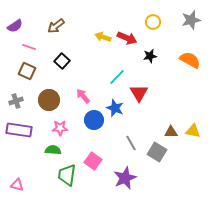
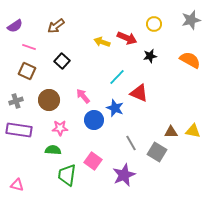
yellow circle: moved 1 px right, 2 px down
yellow arrow: moved 1 px left, 5 px down
red triangle: rotated 36 degrees counterclockwise
purple star: moved 1 px left, 3 px up
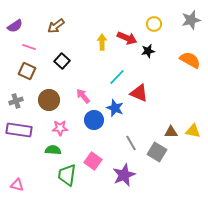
yellow arrow: rotated 70 degrees clockwise
black star: moved 2 px left, 5 px up
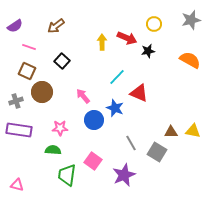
brown circle: moved 7 px left, 8 px up
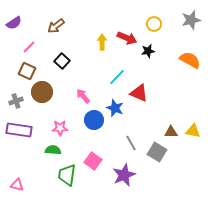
purple semicircle: moved 1 px left, 3 px up
pink line: rotated 64 degrees counterclockwise
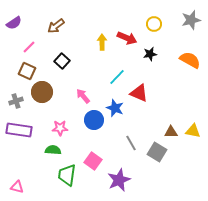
black star: moved 2 px right, 3 px down
purple star: moved 5 px left, 5 px down
pink triangle: moved 2 px down
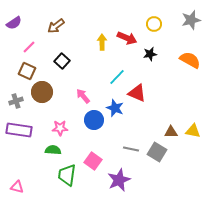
red triangle: moved 2 px left
gray line: moved 6 px down; rotated 49 degrees counterclockwise
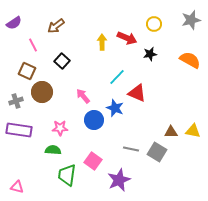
pink line: moved 4 px right, 2 px up; rotated 72 degrees counterclockwise
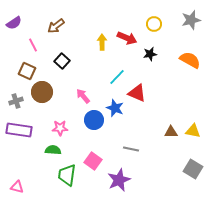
gray square: moved 36 px right, 17 px down
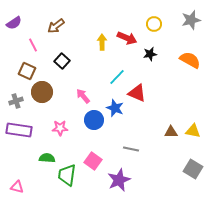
green semicircle: moved 6 px left, 8 px down
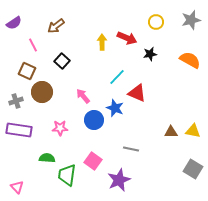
yellow circle: moved 2 px right, 2 px up
pink triangle: rotated 32 degrees clockwise
